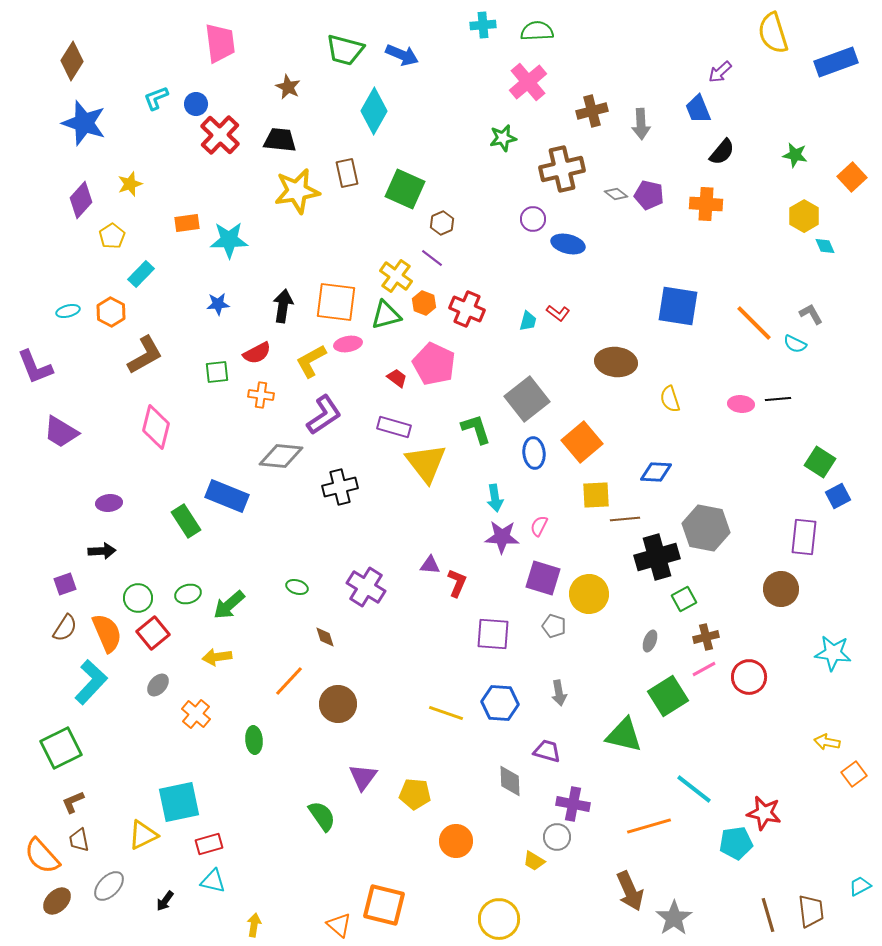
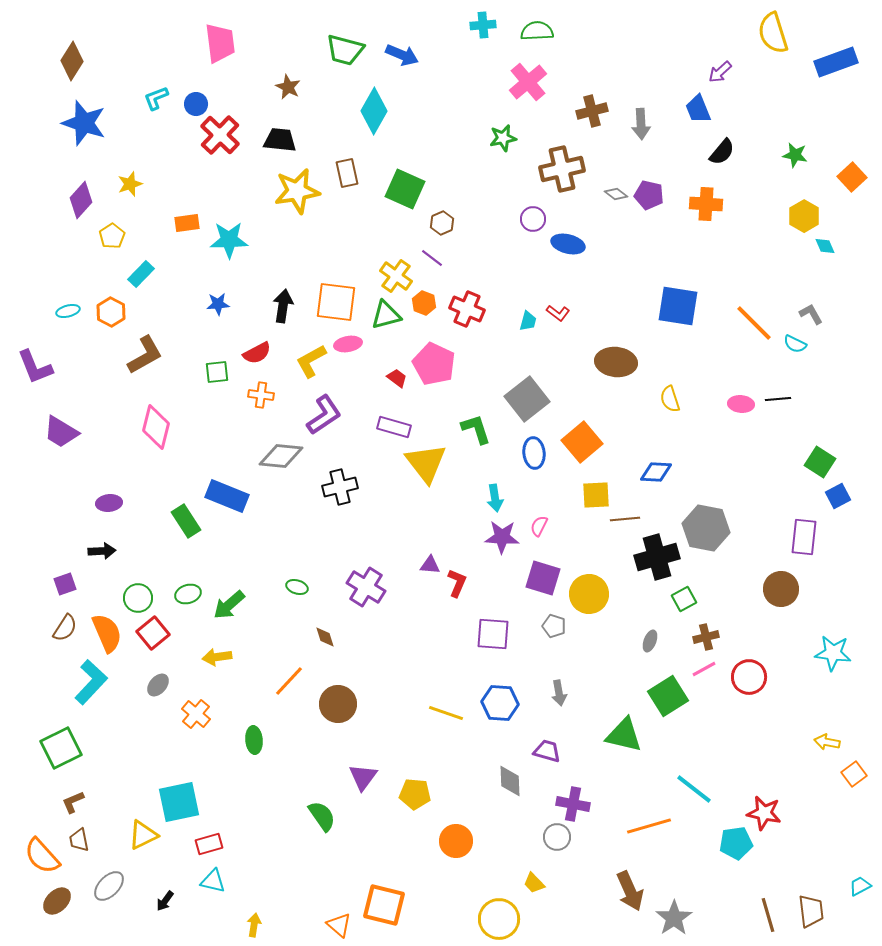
yellow trapezoid at (534, 861): moved 22 px down; rotated 15 degrees clockwise
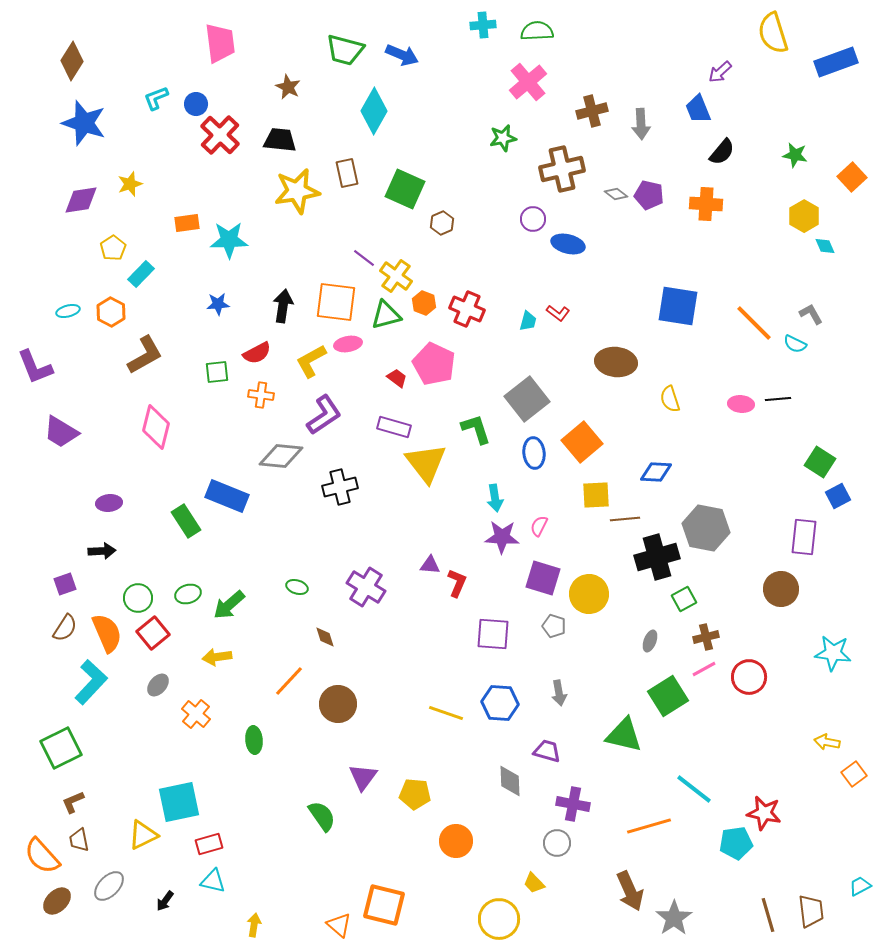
purple diamond at (81, 200): rotated 39 degrees clockwise
yellow pentagon at (112, 236): moved 1 px right, 12 px down
purple line at (432, 258): moved 68 px left
gray circle at (557, 837): moved 6 px down
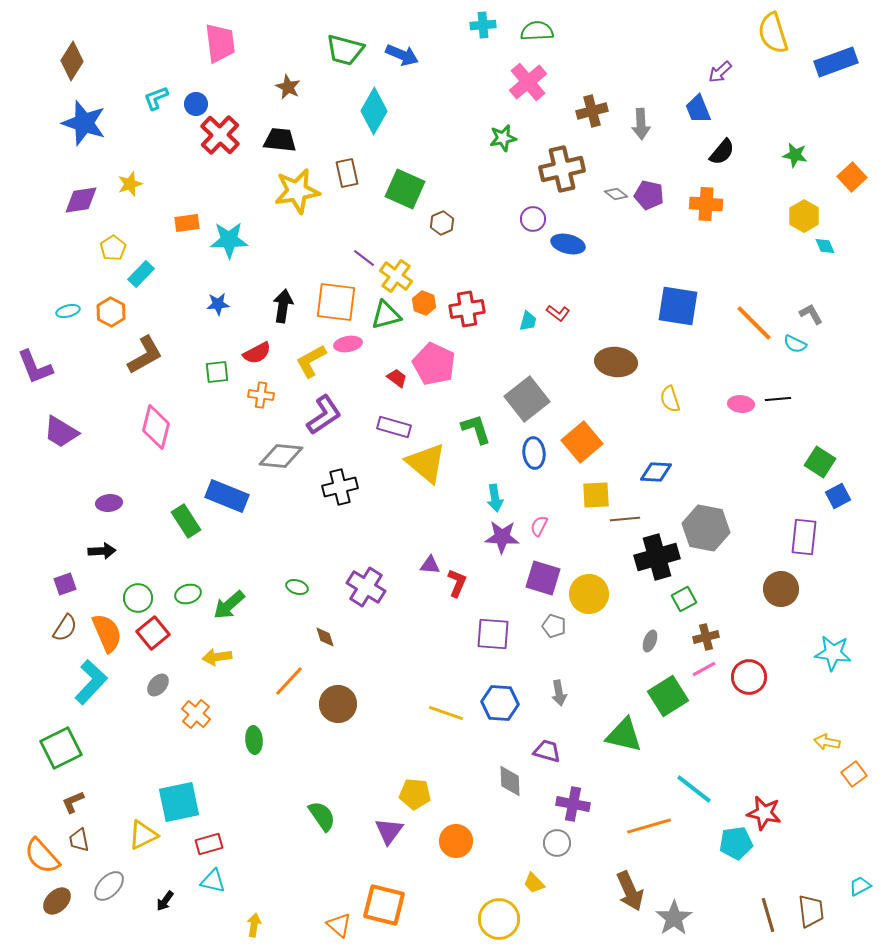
red cross at (467, 309): rotated 32 degrees counterclockwise
yellow triangle at (426, 463): rotated 12 degrees counterclockwise
purple triangle at (363, 777): moved 26 px right, 54 px down
